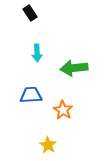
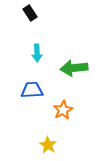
blue trapezoid: moved 1 px right, 5 px up
orange star: rotated 12 degrees clockwise
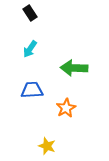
cyan arrow: moved 7 px left, 4 px up; rotated 36 degrees clockwise
green arrow: rotated 8 degrees clockwise
orange star: moved 3 px right, 2 px up
yellow star: moved 1 px left, 1 px down; rotated 12 degrees counterclockwise
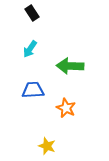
black rectangle: moved 2 px right
green arrow: moved 4 px left, 2 px up
blue trapezoid: moved 1 px right
orange star: rotated 18 degrees counterclockwise
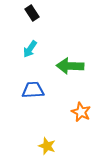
orange star: moved 15 px right, 4 px down
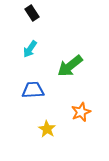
green arrow: rotated 40 degrees counterclockwise
orange star: rotated 24 degrees clockwise
yellow star: moved 17 px up; rotated 12 degrees clockwise
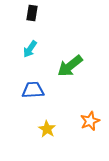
black rectangle: rotated 42 degrees clockwise
orange star: moved 9 px right, 9 px down
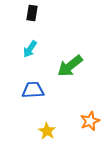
yellow star: moved 2 px down
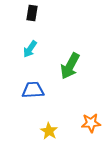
green arrow: rotated 24 degrees counterclockwise
orange star: moved 1 px right, 2 px down; rotated 18 degrees clockwise
yellow star: moved 2 px right
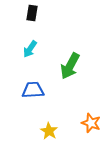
orange star: rotated 24 degrees clockwise
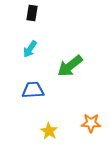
green arrow: rotated 24 degrees clockwise
orange star: rotated 18 degrees counterclockwise
